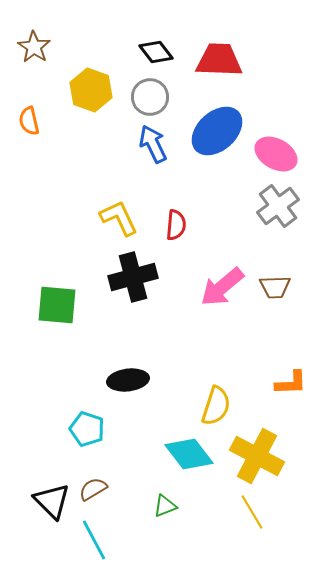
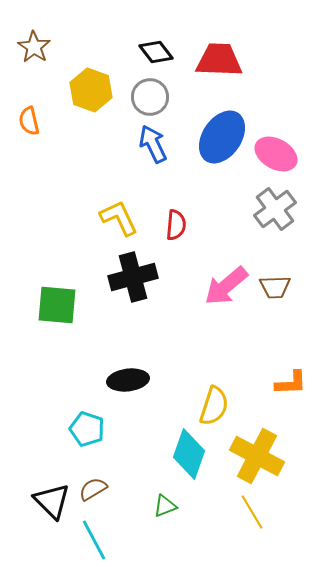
blue ellipse: moved 5 px right, 6 px down; rotated 14 degrees counterclockwise
gray cross: moved 3 px left, 3 px down
pink arrow: moved 4 px right, 1 px up
yellow semicircle: moved 2 px left
cyan diamond: rotated 57 degrees clockwise
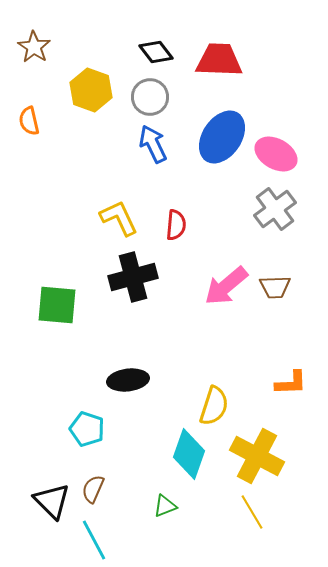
brown semicircle: rotated 36 degrees counterclockwise
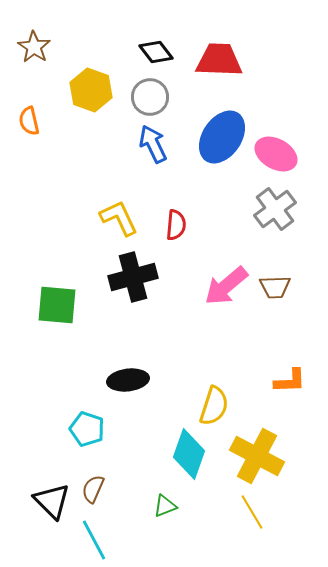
orange L-shape: moved 1 px left, 2 px up
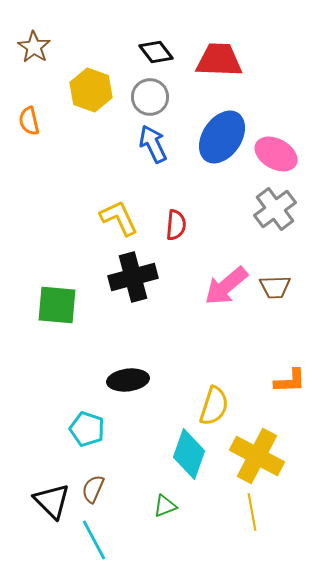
yellow line: rotated 21 degrees clockwise
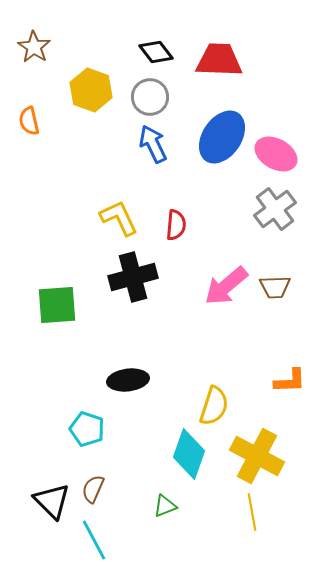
green square: rotated 9 degrees counterclockwise
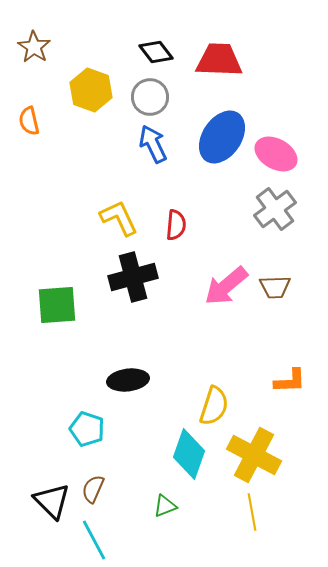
yellow cross: moved 3 px left, 1 px up
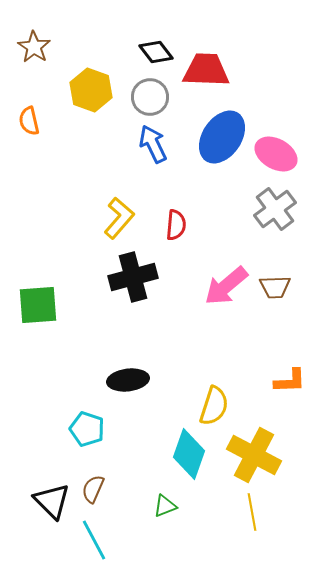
red trapezoid: moved 13 px left, 10 px down
yellow L-shape: rotated 66 degrees clockwise
green square: moved 19 px left
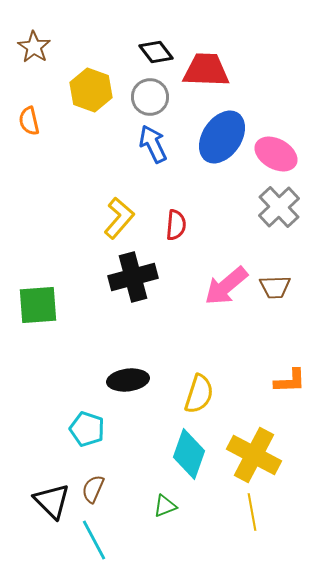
gray cross: moved 4 px right, 2 px up; rotated 6 degrees counterclockwise
yellow semicircle: moved 15 px left, 12 px up
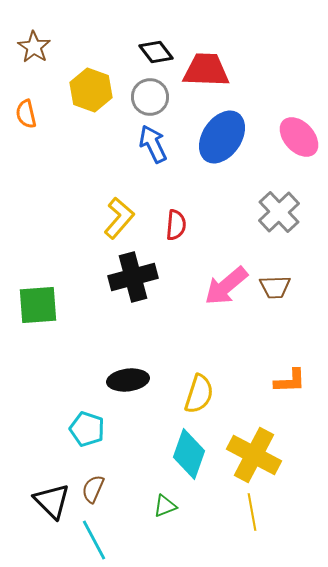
orange semicircle: moved 3 px left, 7 px up
pink ellipse: moved 23 px right, 17 px up; rotated 18 degrees clockwise
gray cross: moved 5 px down
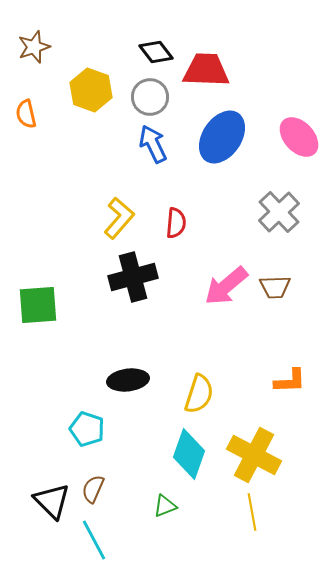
brown star: rotated 20 degrees clockwise
red semicircle: moved 2 px up
